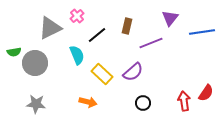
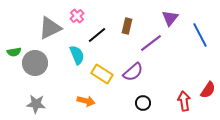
blue line: moved 2 px left, 3 px down; rotated 70 degrees clockwise
purple line: rotated 15 degrees counterclockwise
yellow rectangle: rotated 10 degrees counterclockwise
red semicircle: moved 2 px right, 3 px up
orange arrow: moved 2 px left, 1 px up
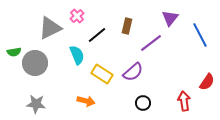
red semicircle: moved 1 px left, 8 px up
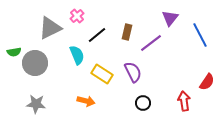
brown rectangle: moved 6 px down
purple semicircle: rotated 75 degrees counterclockwise
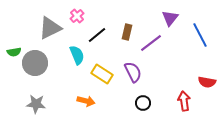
red semicircle: rotated 66 degrees clockwise
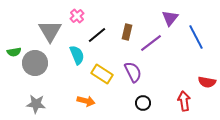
gray triangle: moved 3 px down; rotated 35 degrees counterclockwise
blue line: moved 4 px left, 2 px down
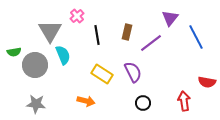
black line: rotated 60 degrees counterclockwise
cyan semicircle: moved 14 px left
gray circle: moved 2 px down
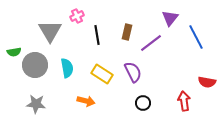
pink cross: rotated 16 degrees clockwise
cyan semicircle: moved 4 px right, 13 px down; rotated 12 degrees clockwise
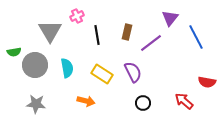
red arrow: rotated 42 degrees counterclockwise
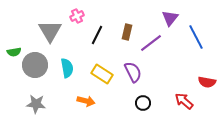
black line: rotated 36 degrees clockwise
